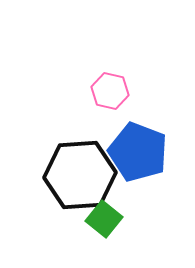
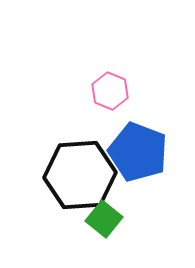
pink hexagon: rotated 9 degrees clockwise
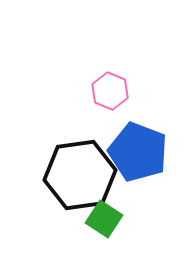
black hexagon: rotated 4 degrees counterclockwise
green square: rotated 6 degrees counterclockwise
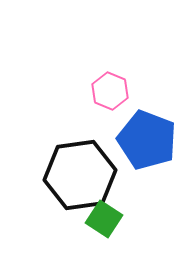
blue pentagon: moved 9 px right, 12 px up
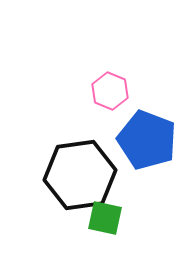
green square: moved 1 px right, 1 px up; rotated 21 degrees counterclockwise
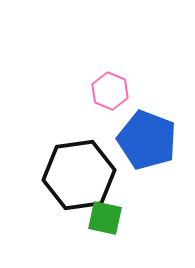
black hexagon: moved 1 px left
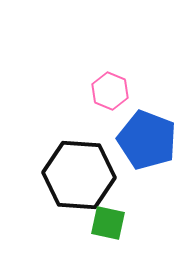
black hexagon: rotated 12 degrees clockwise
green square: moved 3 px right, 5 px down
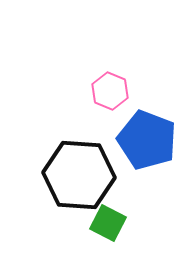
green square: rotated 15 degrees clockwise
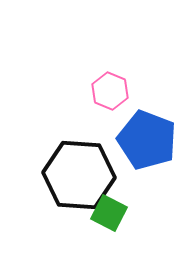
green square: moved 1 px right, 10 px up
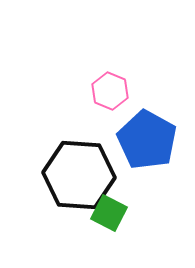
blue pentagon: rotated 8 degrees clockwise
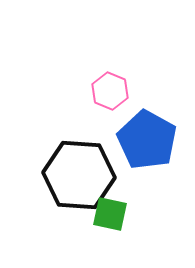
green square: moved 1 px right, 1 px down; rotated 15 degrees counterclockwise
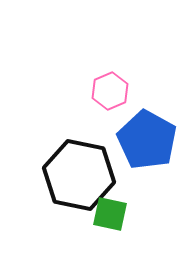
pink hexagon: rotated 15 degrees clockwise
black hexagon: rotated 8 degrees clockwise
